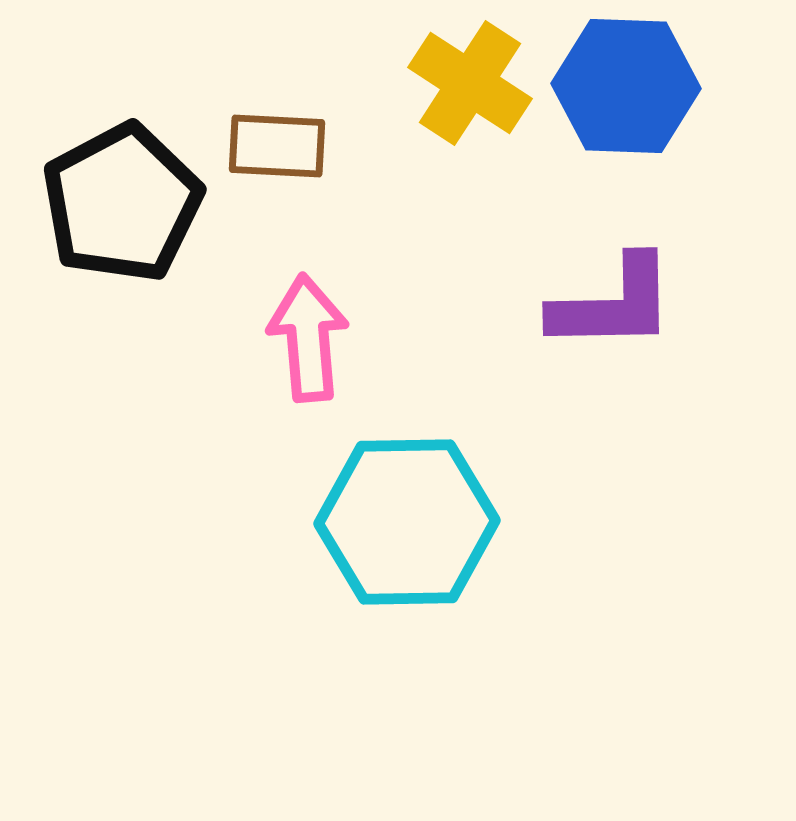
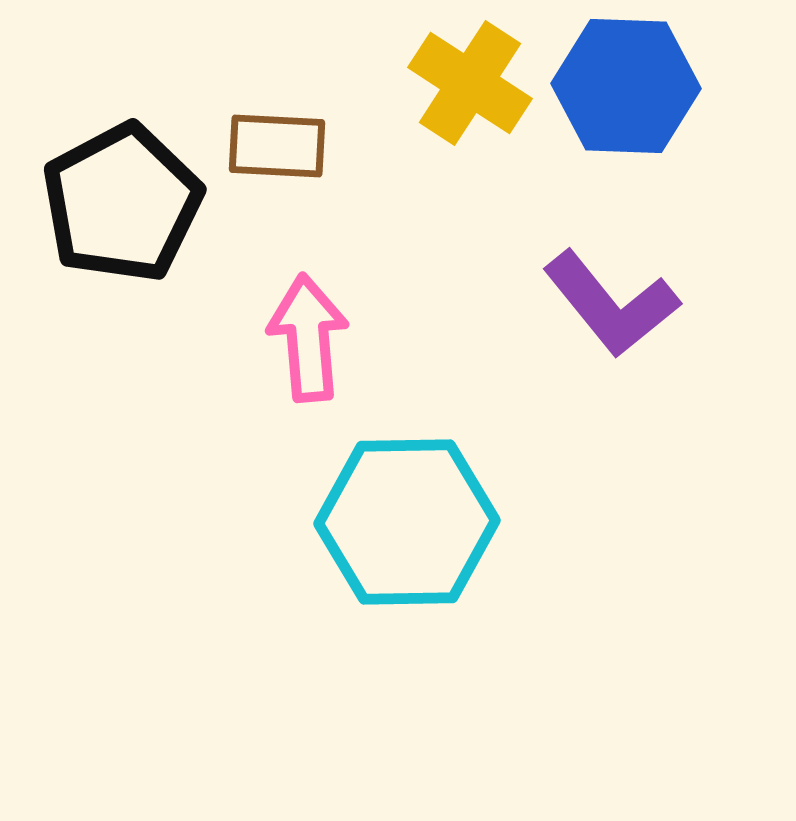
purple L-shape: moved 2 px left; rotated 52 degrees clockwise
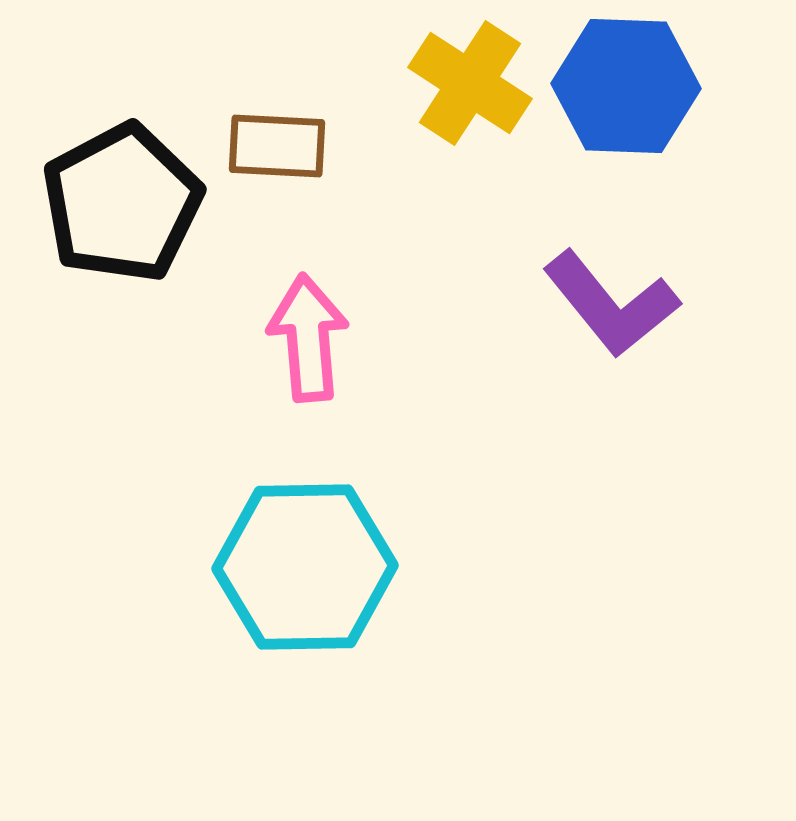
cyan hexagon: moved 102 px left, 45 px down
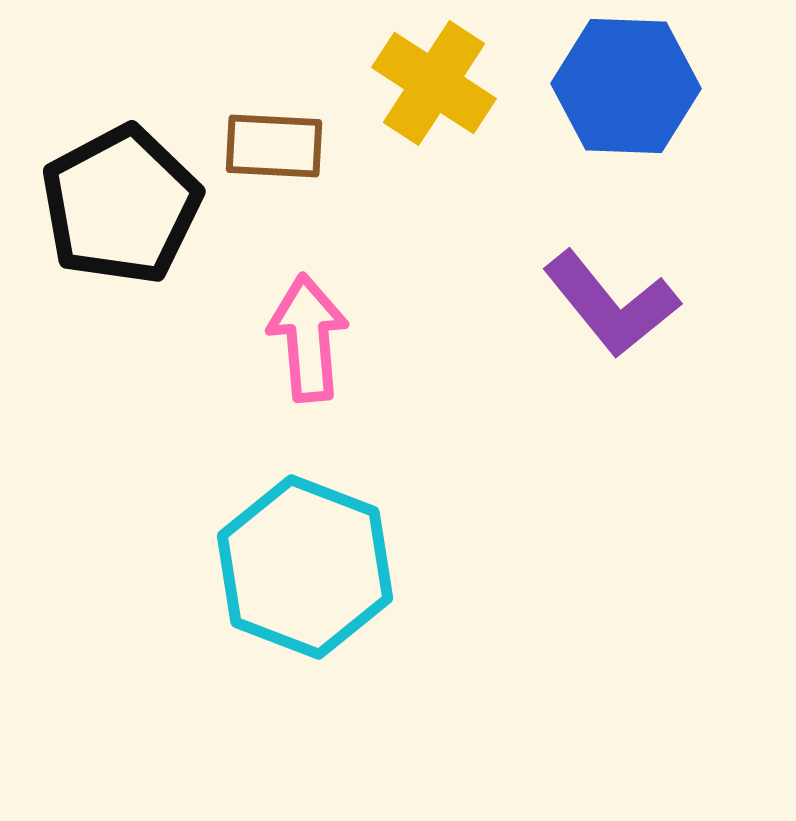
yellow cross: moved 36 px left
brown rectangle: moved 3 px left
black pentagon: moved 1 px left, 2 px down
cyan hexagon: rotated 22 degrees clockwise
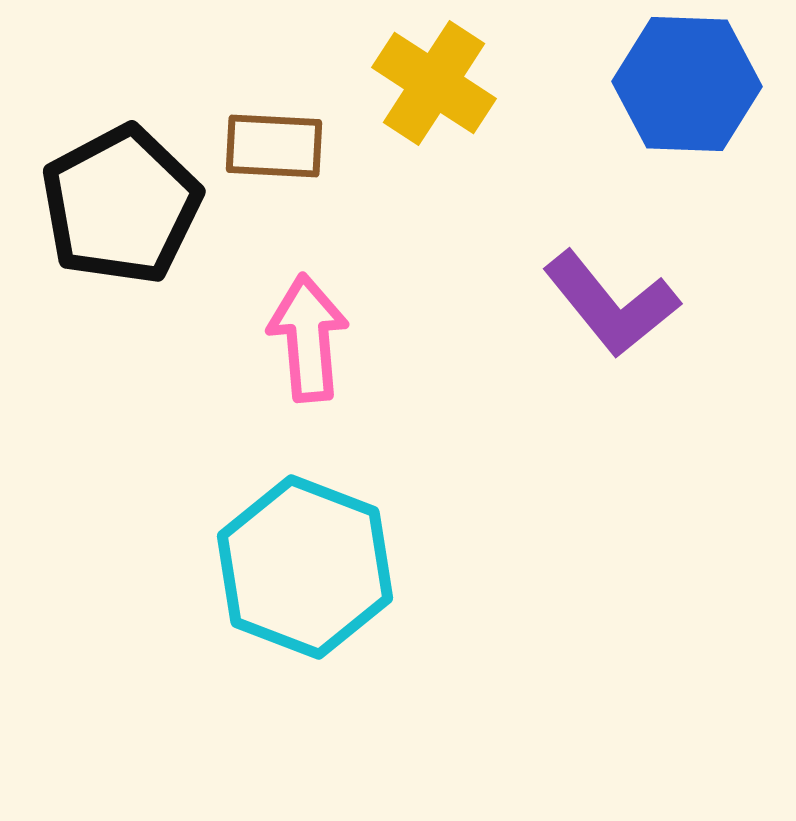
blue hexagon: moved 61 px right, 2 px up
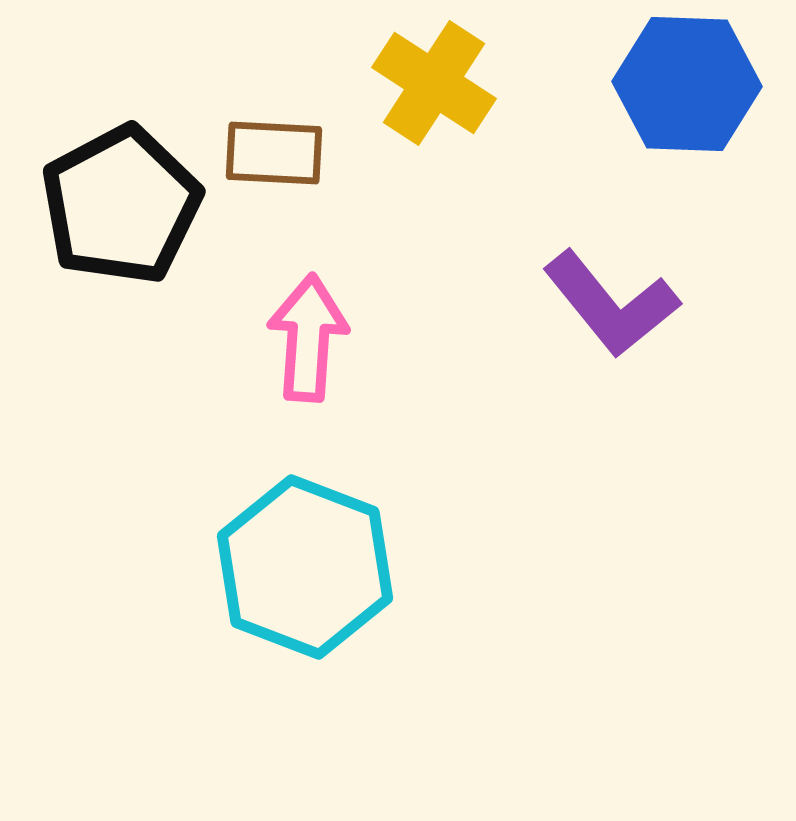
brown rectangle: moved 7 px down
pink arrow: rotated 9 degrees clockwise
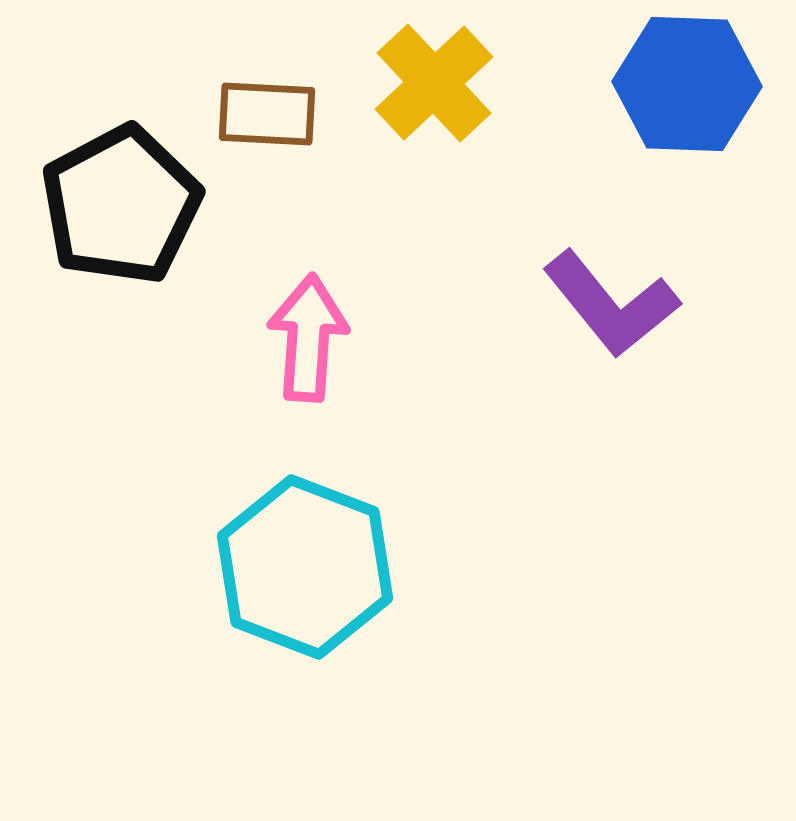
yellow cross: rotated 14 degrees clockwise
brown rectangle: moved 7 px left, 39 px up
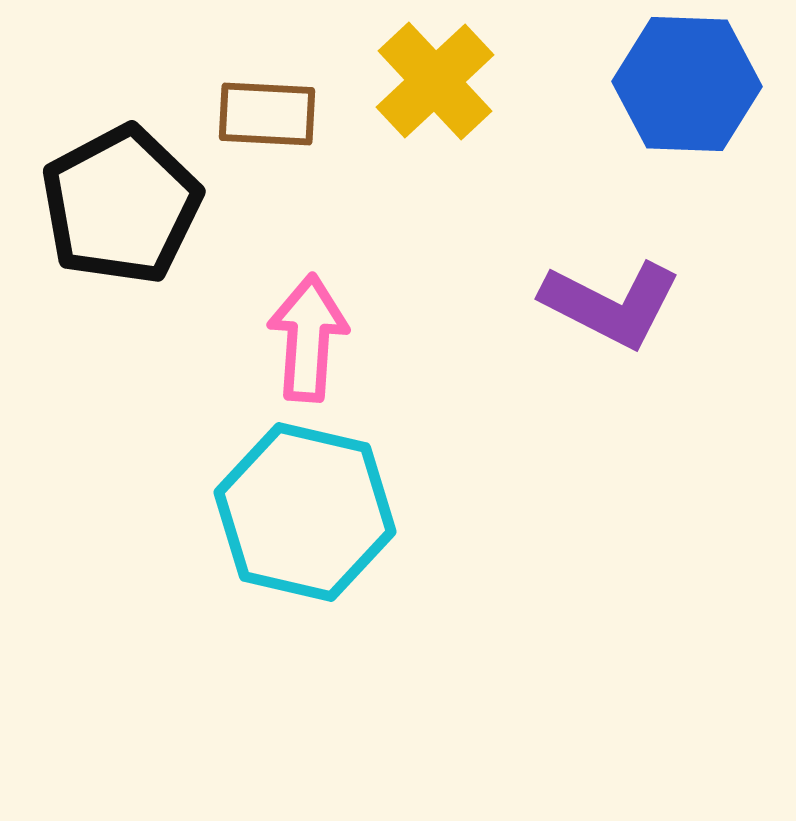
yellow cross: moved 1 px right, 2 px up
purple L-shape: rotated 24 degrees counterclockwise
cyan hexagon: moved 55 px up; rotated 8 degrees counterclockwise
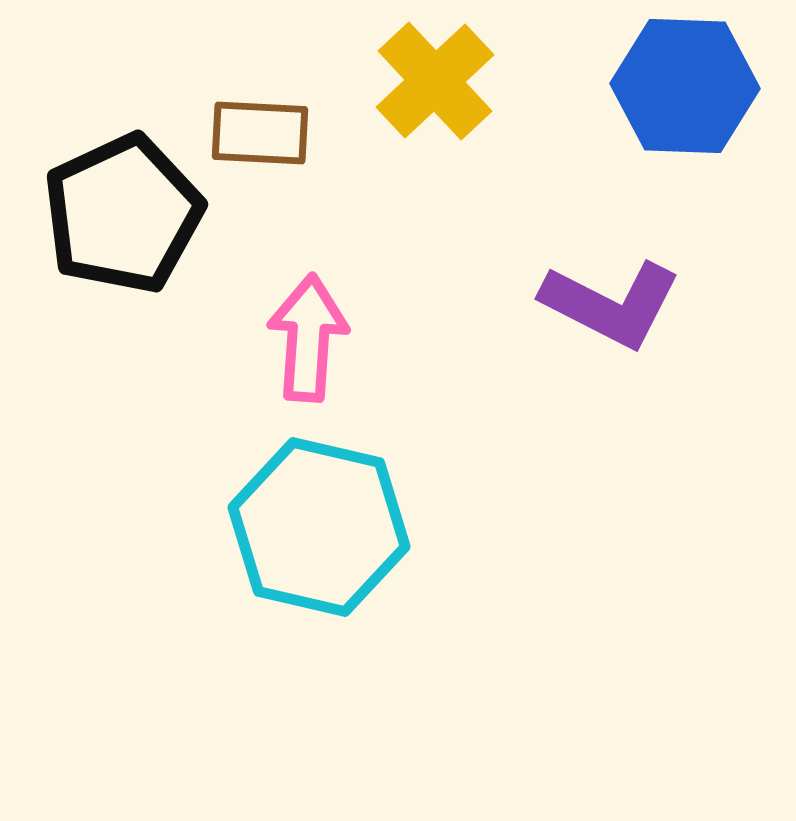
blue hexagon: moved 2 px left, 2 px down
brown rectangle: moved 7 px left, 19 px down
black pentagon: moved 2 px right, 9 px down; rotated 3 degrees clockwise
cyan hexagon: moved 14 px right, 15 px down
